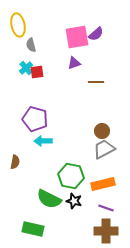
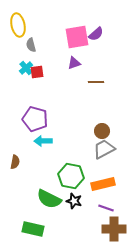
brown cross: moved 8 px right, 2 px up
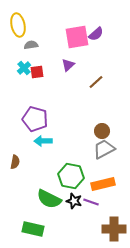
gray semicircle: rotated 96 degrees clockwise
purple triangle: moved 6 px left, 2 px down; rotated 24 degrees counterclockwise
cyan cross: moved 2 px left
brown line: rotated 42 degrees counterclockwise
purple line: moved 15 px left, 6 px up
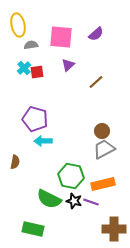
pink square: moved 16 px left; rotated 15 degrees clockwise
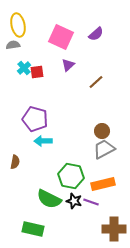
pink square: rotated 20 degrees clockwise
gray semicircle: moved 18 px left
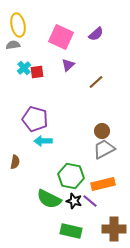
purple line: moved 1 px left, 1 px up; rotated 21 degrees clockwise
green rectangle: moved 38 px right, 2 px down
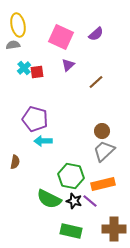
gray trapezoid: moved 2 px down; rotated 15 degrees counterclockwise
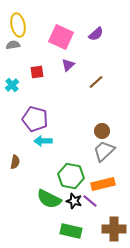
cyan cross: moved 12 px left, 17 px down
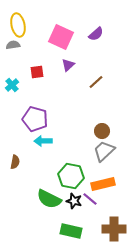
purple line: moved 2 px up
